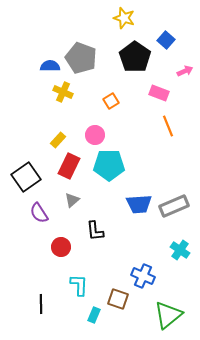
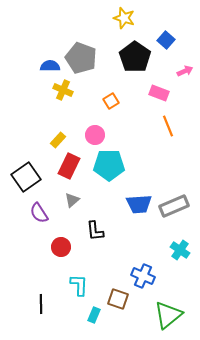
yellow cross: moved 2 px up
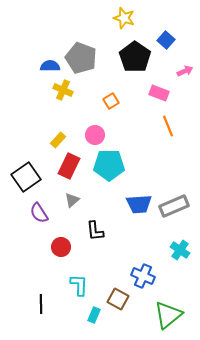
brown square: rotated 10 degrees clockwise
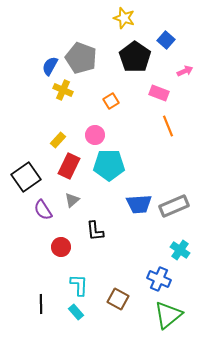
blue semicircle: rotated 60 degrees counterclockwise
purple semicircle: moved 4 px right, 3 px up
blue cross: moved 16 px right, 3 px down
cyan rectangle: moved 18 px left, 3 px up; rotated 63 degrees counterclockwise
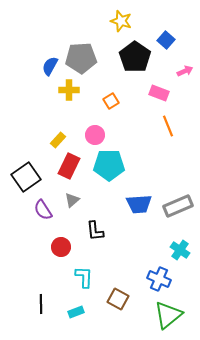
yellow star: moved 3 px left, 3 px down
gray pentagon: rotated 24 degrees counterclockwise
yellow cross: moved 6 px right; rotated 24 degrees counterclockwise
gray rectangle: moved 4 px right
cyan L-shape: moved 5 px right, 8 px up
cyan rectangle: rotated 70 degrees counterclockwise
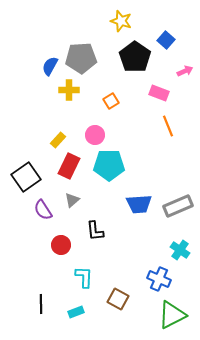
red circle: moved 2 px up
green triangle: moved 4 px right; rotated 12 degrees clockwise
